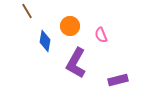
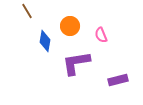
purple L-shape: rotated 52 degrees clockwise
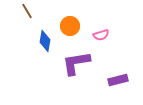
pink semicircle: rotated 84 degrees counterclockwise
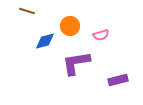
brown line: rotated 42 degrees counterclockwise
blue diamond: rotated 65 degrees clockwise
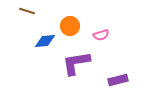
blue diamond: rotated 10 degrees clockwise
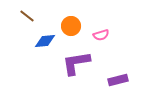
brown line: moved 5 px down; rotated 21 degrees clockwise
orange circle: moved 1 px right
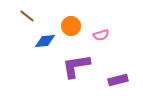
purple L-shape: moved 3 px down
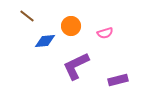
pink semicircle: moved 4 px right, 2 px up
purple L-shape: rotated 16 degrees counterclockwise
